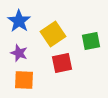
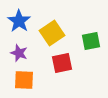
yellow square: moved 1 px left, 1 px up
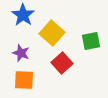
blue star: moved 4 px right, 6 px up
yellow square: rotated 15 degrees counterclockwise
purple star: moved 2 px right
red square: rotated 30 degrees counterclockwise
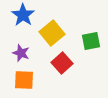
yellow square: rotated 10 degrees clockwise
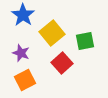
green square: moved 6 px left
orange square: moved 1 px right; rotated 30 degrees counterclockwise
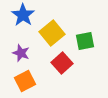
orange square: moved 1 px down
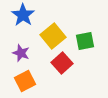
yellow square: moved 1 px right, 3 px down
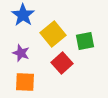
yellow square: moved 2 px up
orange square: moved 1 px down; rotated 30 degrees clockwise
